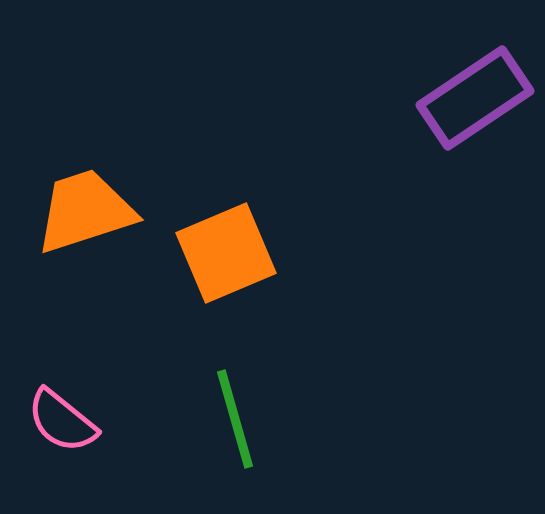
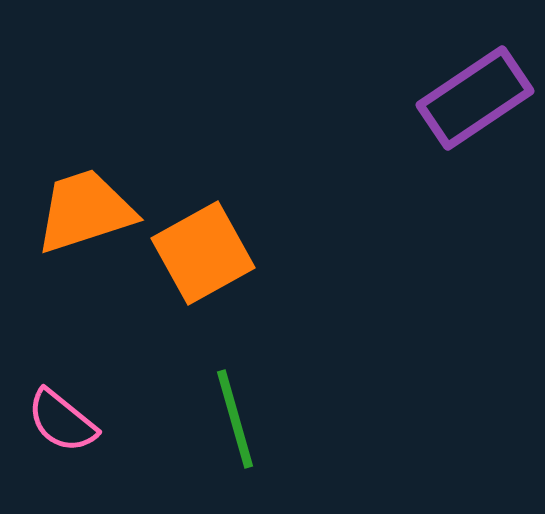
orange square: moved 23 px left; rotated 6 degrees counterclockwise
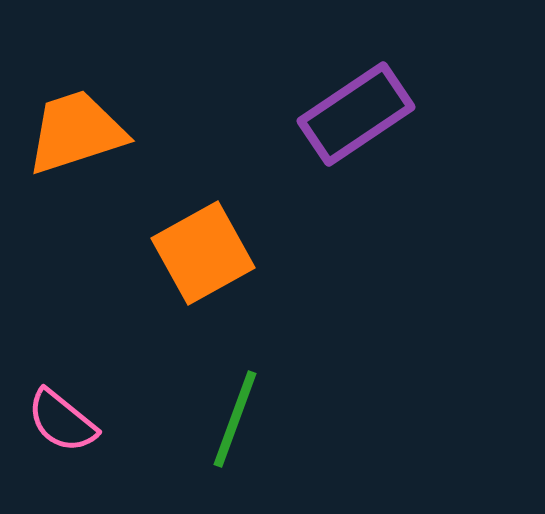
purple rectangle: moved 119 px left, 16 px down
orange trapezoid: moved 9 px left, 79 px up
green line: rotated 36 degrees clockwise
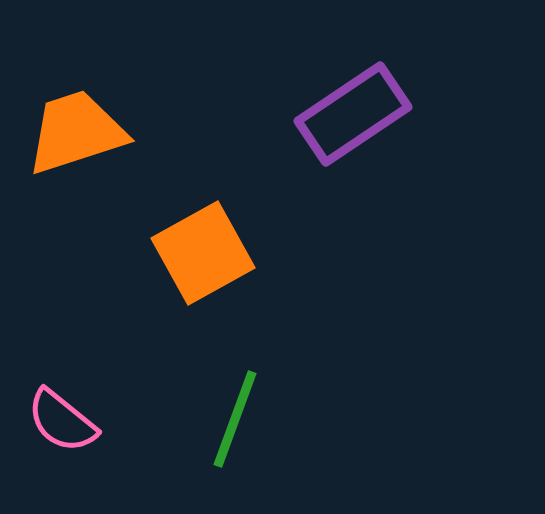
purple rectangle: moved 3 px left
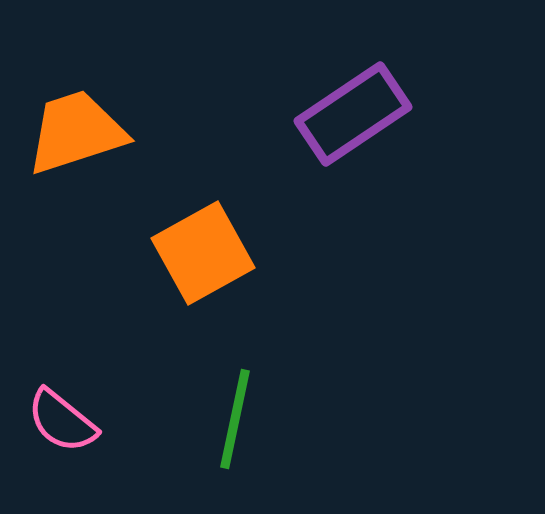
green line: rotated 8 degrees counterclockwise
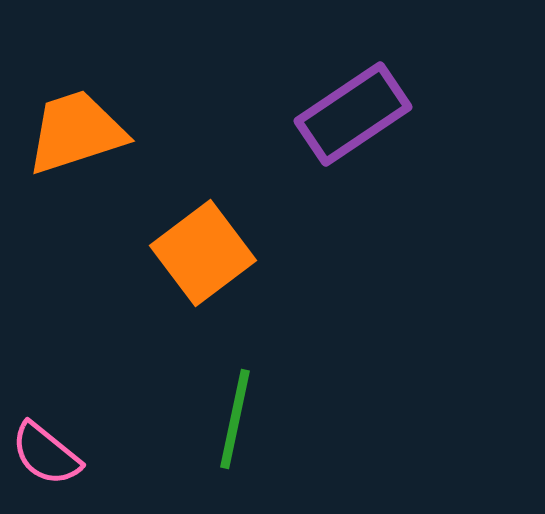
orange square: rotated 8 degrees counterclockwise
pink semicircle: moved 16 px left, 33 px down
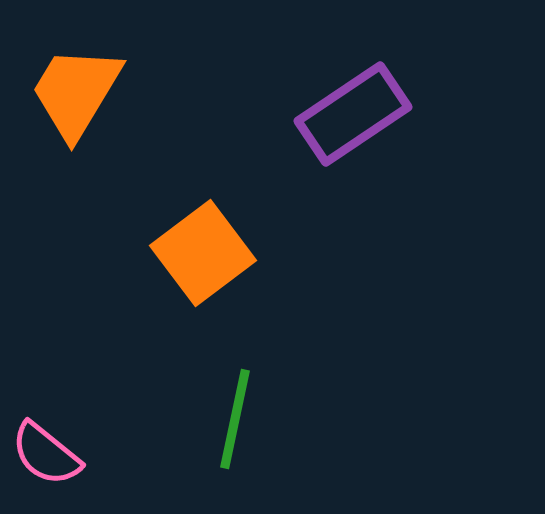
orange trapezoid: moved 40 px up; rotated 41 degrees counterclockwise
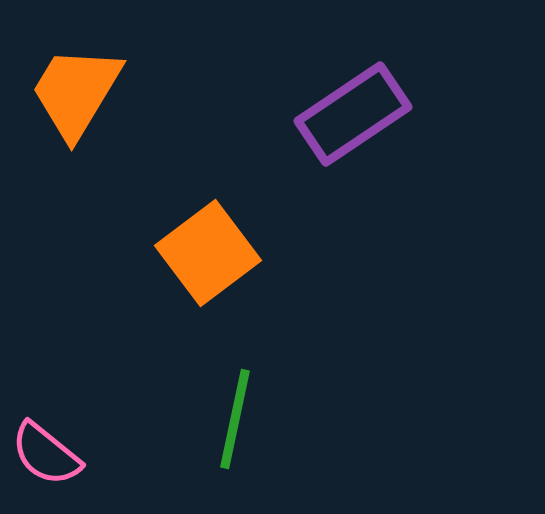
orange square: moved 5 px right
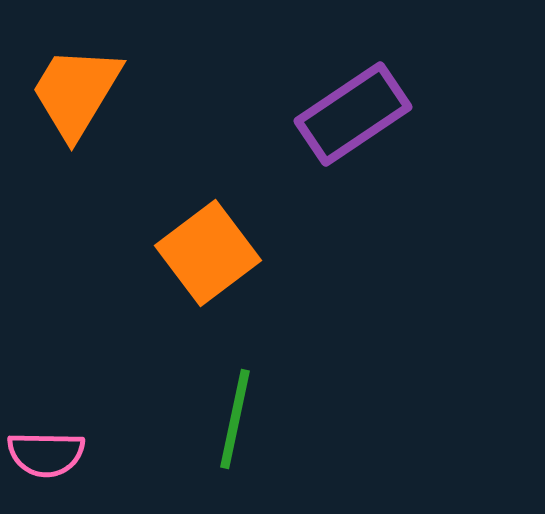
pink semicircle: rotated 38 degrees counterclockwise
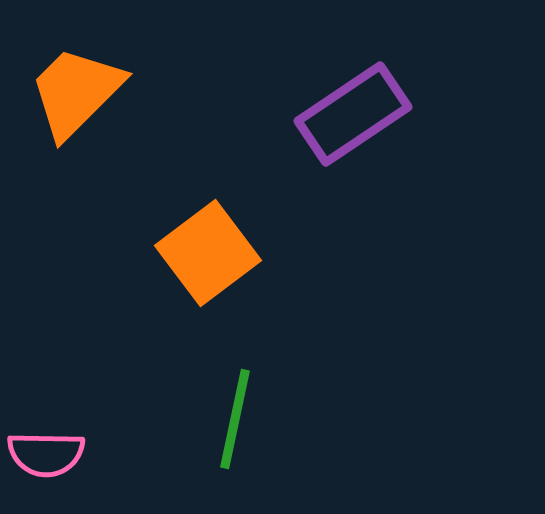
orange trapezoid: rotated 14 degrees clockwise
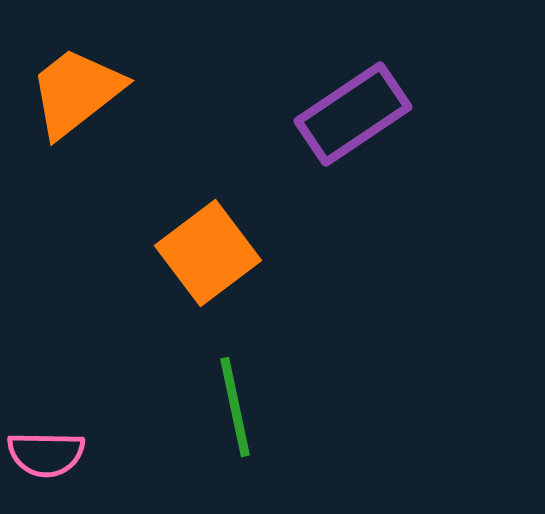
orange trapezoid: rotated 7 degrees clockwise
green line: moved 12 px up; rotated 24 degrees counterclockwise
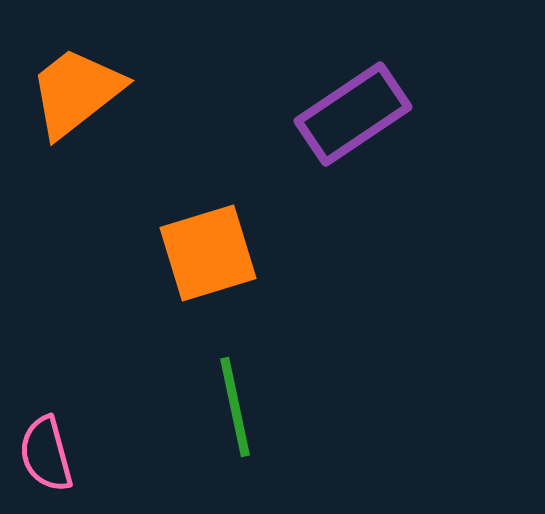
orange square: rotated 20 degrees clockwise
pink semicircle: rotated 74 degrees clockwise
